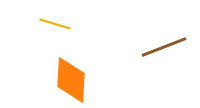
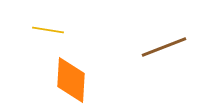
yellow line: moved 7 px left, 6 px down; rotated 8 degrees counterclockwise
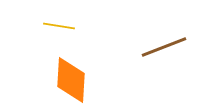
yellow line: moved 11 px right, 4 px up
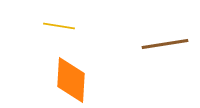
brown line: moved 1 px right, 3 px up; rotated 12 degrees clockwise
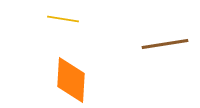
yellow line: moved 4 px right, 7 px up
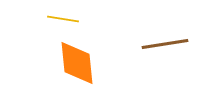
orange diamond: moved 6 px right, 17 px up; rotated 9 degrees counterclockwise
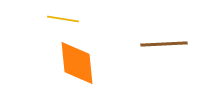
brown line: moved 1 px left; rotated 6 degrees clockwise
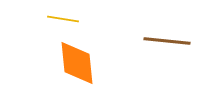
brown line: moved 3 px right, 3 px up; rotated 9 degrees clockwise
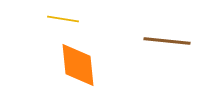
orange diamond: moved 1 px right, 2 px down
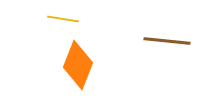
orange diamond: rotated 27 degrees clockwise
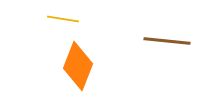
orange diamond: moved 1 px down
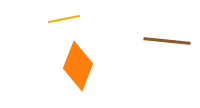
yellow line: moved 1 px right; rotated 20 degrees counterclockwise
